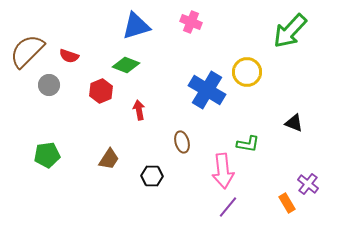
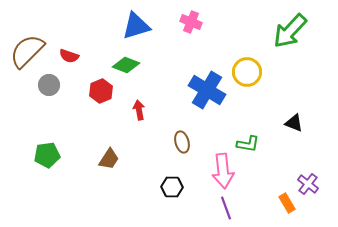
black hexagon: moved 20 px right, 11 px down
purple line: moved 2 px left, 1 px down; rotated 60 degrees counterclockwise
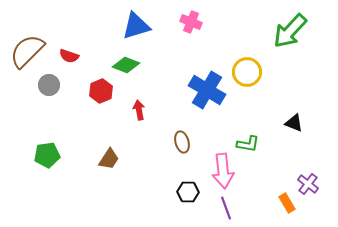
black hexagon: moved 16 px right, 5 px down
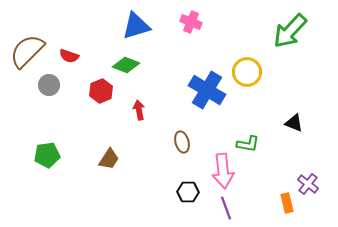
orange rectangle: rotated 18 degrees clockwise
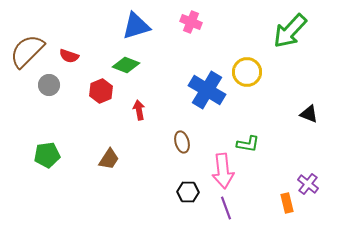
black triangle: moved 15 px right, 9 px up
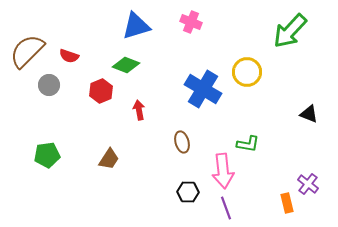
blue cross: moved 4 px left, 1 px up
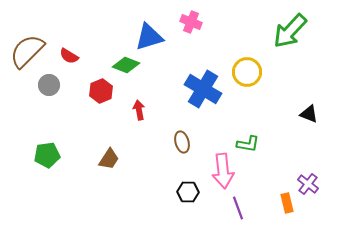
blue triangle: moved 13 px right, 11 px down
red semicircle: rotated 12 degrees clockwise
purple line: moved 12 px right
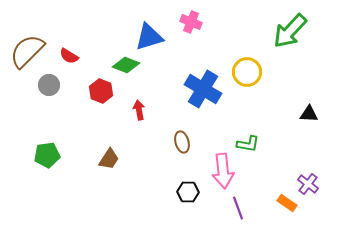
red hexagon: rotated 15 degrees counterclockwise
black triangle: rotated 18 degrees counterclockwise
orange rectangle: rotated 42 degrees counterclockwise
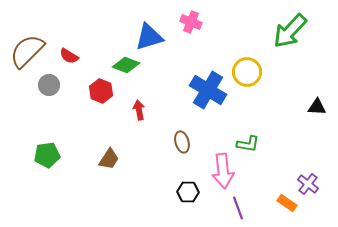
blue cross: moved 5 px right, 1 px down
black triangle: moved 8 px right, 7 px up
